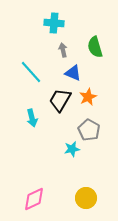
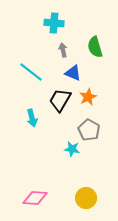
cyan line: rotated 10 degrees counterclockwise
cyan star: rotated 21 degrees clockwise
pink diamond: moved 1 px right, 1 px up; rotated 30 degrees clockwise
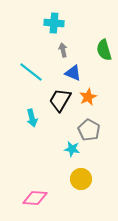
green semicircle: moved 9 px right, 3 px down
yellow circle: moved 5 px left, 19 px up
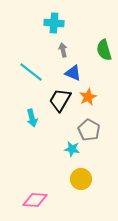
pink diamond: moved 2 px down
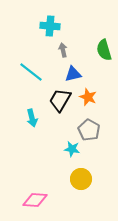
cyan cross: moved 4 px left, 3 px down
blue triangle: moved 1 px down; rotated 36 degrees counterclockwise
orange star: rotated 24 degrees counterclockwise
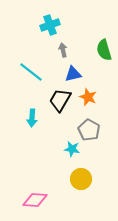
cyan cross: moved 1 px up; rotated 24 degrees counterclockwise
cyan arrow: rotated 18 degrees clockwise
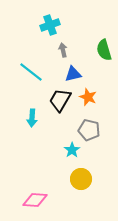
gray pentagon: rotated 15 degrees counterclockwise
cyan star: moved 1 px down; rotated 28 degrees clockwise
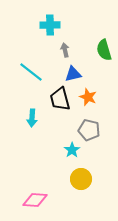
cyan cross: rotated 18 degrees clockwise
gray arrow: moved 2 px right
black trapezoid: moved 1 px up; rotated 45 degrees counterclockwise
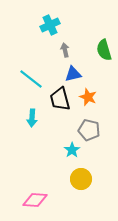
cyan cross: rotated 24 degrees counterclockwise
cyan line: moved 7 px down
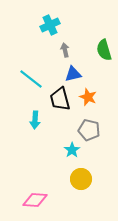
cyan arrow: moved 3 px right, 2 px down
